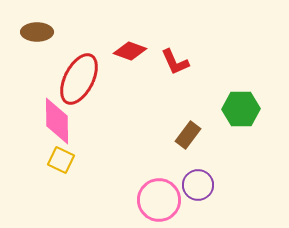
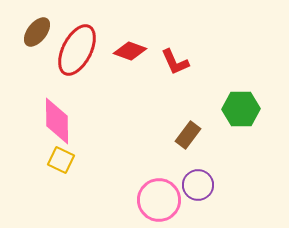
brown ellipse: rotated 52 degrees counterclockwise
red ellipse: moved 2 px left, 29 px up
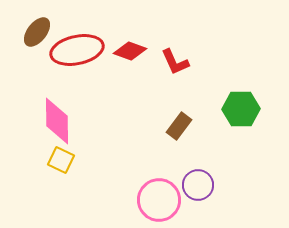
red ellipse: rotated 51 degrees clockwise
brown rectangle: moved 9 px left, 9 px up
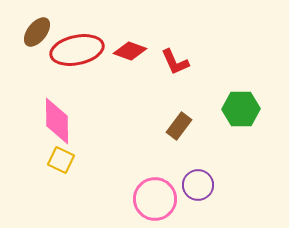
pink circle: moved 4 px left, 1 px up
